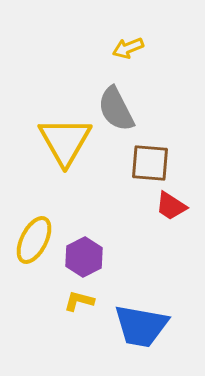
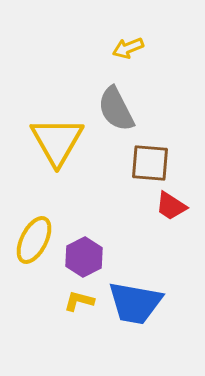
yellow triangle: moved 8 px left
blue trapezoid: moved 6 px left, 23 px up
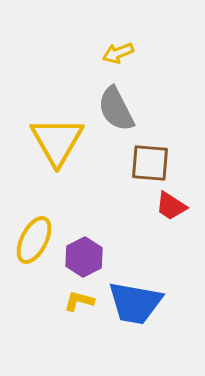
yellow arrow: moved 10 px left, 5 px down
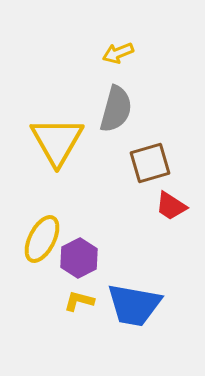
gray semicircle: rotated 138 degrees counterclockwise
brown square: rotated 21 degrees counterclockwise
yellow ellipse: moved 8 px right, 1 px up
purple hexagon: moved 5 px left, 1 px down
blue trapezoid: moved 1 px left, 2 px down
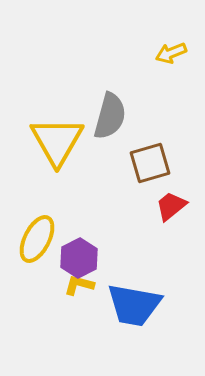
yellow arrow: moved 53 px right
gray semicircle: moved 6 px left, 7 px down
red trapezoid: rotated 108 degrees clockwise
yellow ellipse: moved 5 px left
yellow L-shape: moved 16 px up
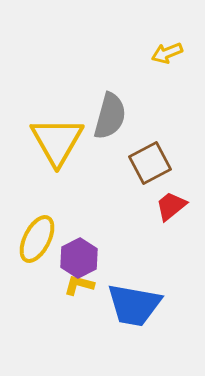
yellow arrow: moved 4 px left
brown square: rotated 12 degrees counterclockwise
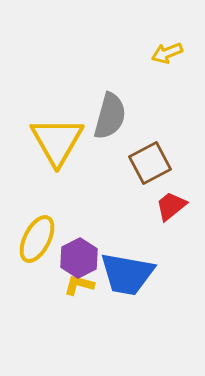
blue trapezoid: moved 7 px left, 31 px up
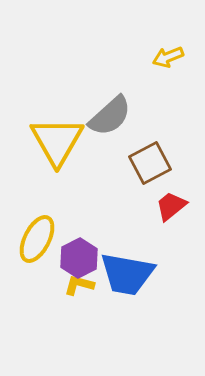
yellow arrow: moved 1 px right, 4 px down
gray semicircle: rotated 33 degrees clockwise
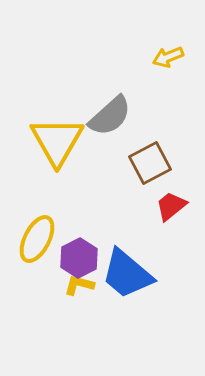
blue trapezoid: rotated 30 degrees clockwise
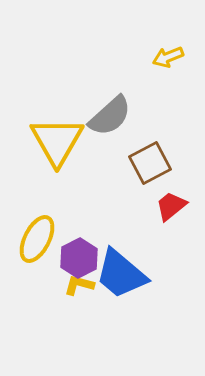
blue trapezoid: moved 6 px left
